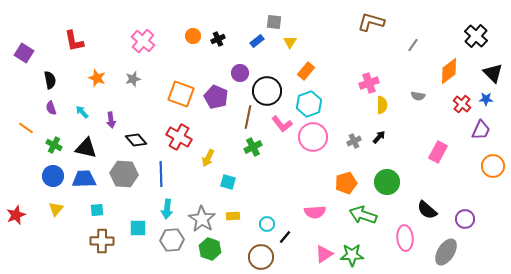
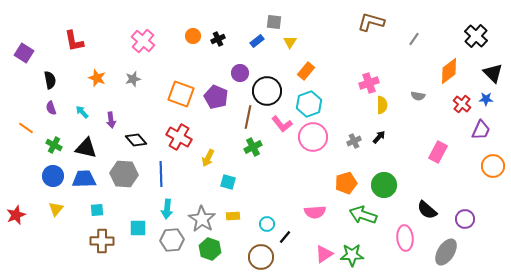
gray line at (413, 45): moved 1 px right, 6 px up
green circle at (387, 182): moved 3 px left, 3 px down
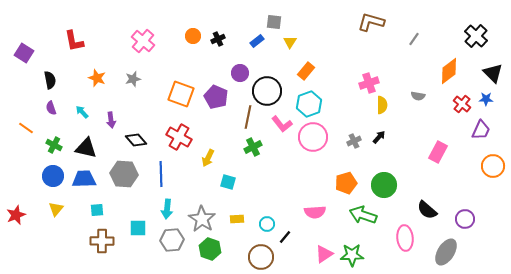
yellow rectangle at (233, 216): moved 4 px right, 3 px down
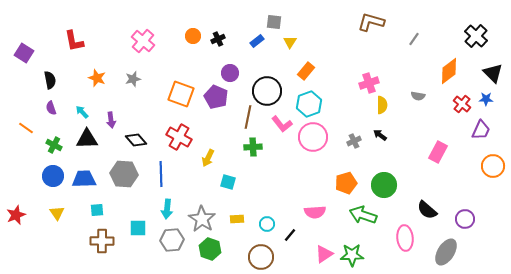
purple circle at (240, 73): moved 10 px left
black arrow at (379, 137): moved 1 px right, 2 px up; rotated 96 degrees counterclockwise
green cross at (253, 147): rotated 24 degrees clockwise
black triangle at (86, 148): moved 1 px right, 9 px up; rotated 15 degrees counterclockwise
yellow triangle at (56, 209): moved 1 px right, 4 px down; rotated 14 degrees counterclockwise
black line at (285, 237): moved 5 px right, 2 px up
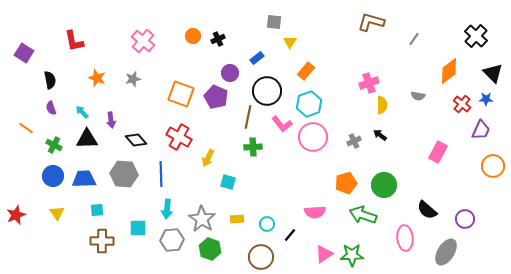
blue rectangle at (257, 41): moved 17 px down
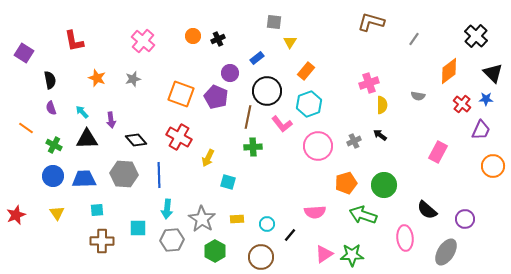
pink circle at (313, 137): moved 5 px right, 9 px down
blue line at (161, 174): moved 2 px left, 1 px down
green hexagon at (210, 249): moved 5 px right, 2 px down; rotated 10 degrees clockwise
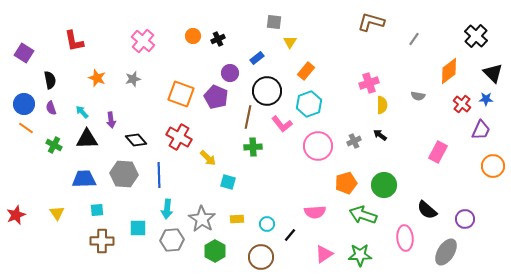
yellow arrow at (208, 158): rotated 72 degrees counterclockwise
blue circle at (53, 176): moved 29 px left, 72 px up
green star at (352, 255): moved 8 px right
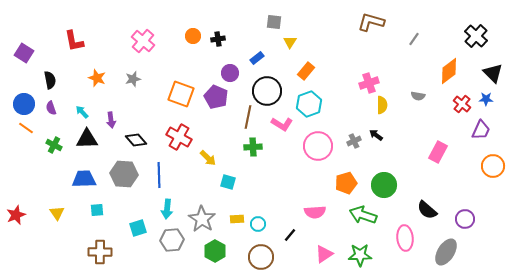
black cross at (218, 39): rotated 16 degrees clockwise
pink L-shape at (282, 124): rotated 20 degrees counterclockwise
black arrow at (380, 135): moved 4 px left
cyan circle at (267, 224): moved 9 px left
cyan square at (138, 228): rotated 18 degrees counterclockwise
brown cross at (102, 241): moved 2 px left, 11 px down
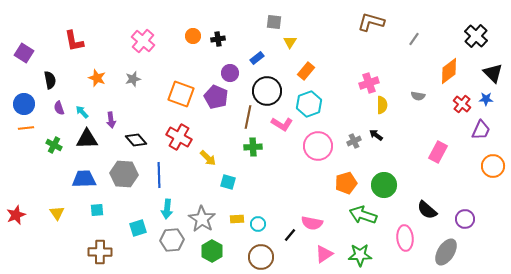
purple semicircle at (51, 108): moved 8 px right
orange line at (26, 128): rotated 42 degrees counterclockwise
pink semicircle at (315, 212): moved 3 px left, 11 px down; rotated 15 degrees clockwise
green hexagon at (215, 251): moved 3 px left
